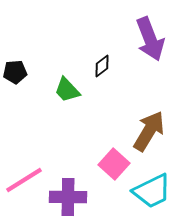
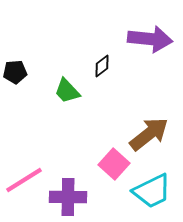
purple arrow: rotated 63 degrees counterclockwise
green trapezoid: moved 1 px down
brown arrow: moved 3 px down; rotated 21 degrees clockwise
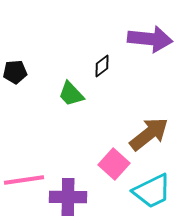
green trapezoid: moved 4 px right, 3 px down
pink line: rotated 24 degrees clockwise
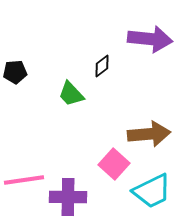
brown arrow: rotated 33 degrees clockwise
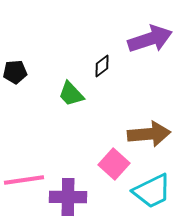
purple arrow: rotated 24 degrees counterclockwise
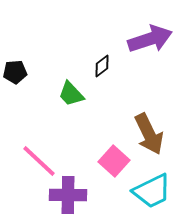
brown arrow: rotated 69 degrees clockwise
pink square: moved 3 px up
pink line: moved 15 px right, 19 px up; rotated 51 degrees clockwise
purple cross: moved 2 px up
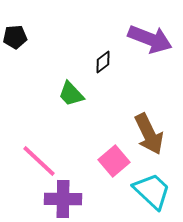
purple arrow: rotated 39 degrees clockwise
black diamond: moved 1 px right, 4 px up
black pentagon: moved 35 px up
pink square: rotated 8 degrees clockwise
cyan trapezoid: rotated 111 degrees counterclockwise
purple cross: moved 5 px left, 4 px down
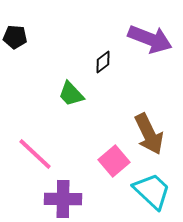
black pentagon: rotated 10 degrees clockwise
pink line: moved 4 px left, 7 px up
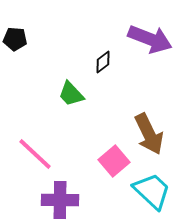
black pentagon: moved 2 px down
purple cross: moved 3 px left, 1 px down
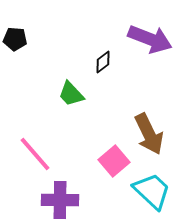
pink line: rotated 6 degrees clockwise
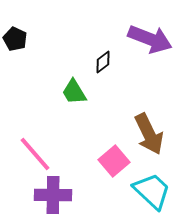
black pentagon: rotated 20 degrees clockwise
green trapezoid: moved 3 px right, 2 px up; rotated 12 degrees clockwise
purple cross: moved 7 px left, 5 px up
